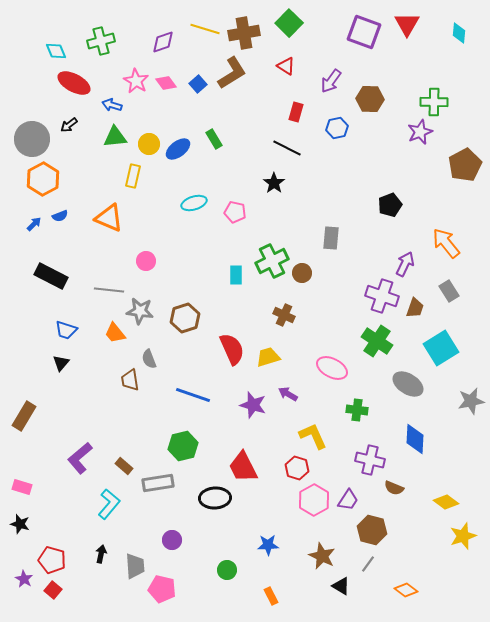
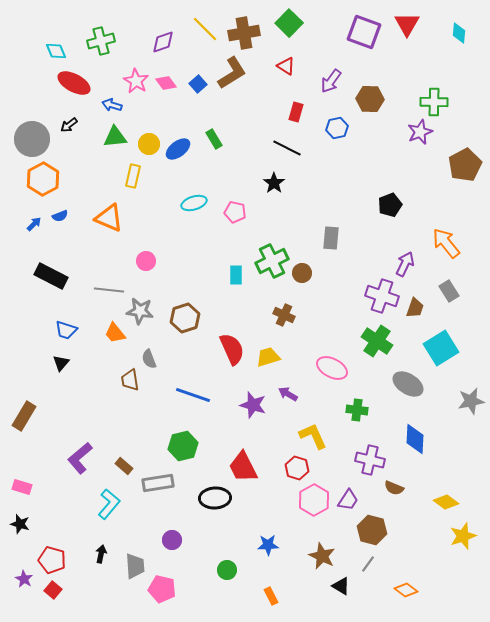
yellow line at (205, 29): rotated 28 degrees clockwise
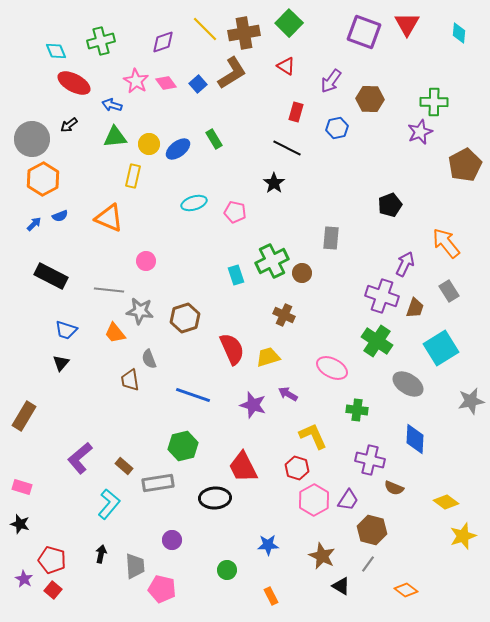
cyan rectangle at (236, 275): rotated 18 degrees counterclockwise
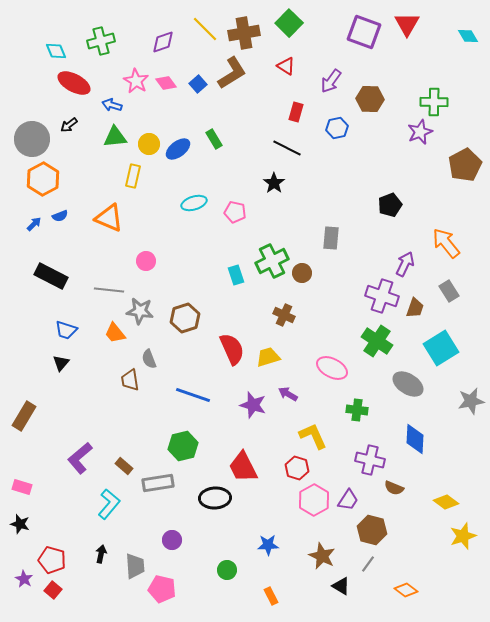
cyan diamond at (459, 33): moved 9 px right, 3 px down; rotated 35 degrees counterclockwise
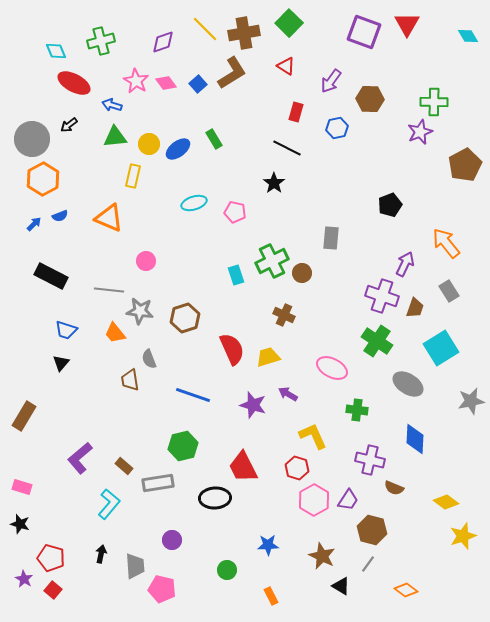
red pentagon at (52, 560): moved 1 px left, 2 px up
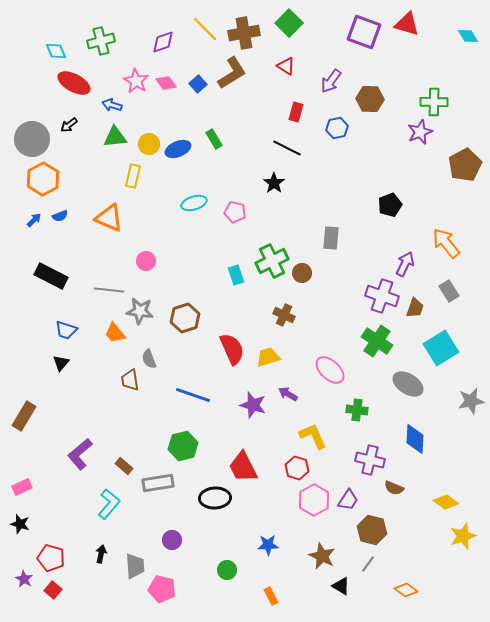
red triangle at (407, 24): rotated 44 degrees counterclockwise
blue ellipse at (178, 149): rotated 15 degrees clockwise
blue arrow at (34, 224): moved 4 px up
pink ellipse at (332, 368): moved 2 px left, 2 px down; rotated 16 degrees clockwise
purple L-shape at (80, 458): moved 4 px up
pink rectangle at (22, 487): rotated 42 degrees counterclockwise
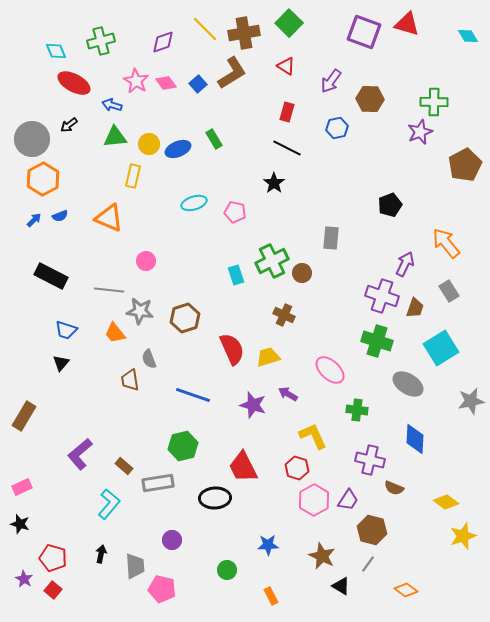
red rectangle at (296, 112): moved 9 px left
green cross at (377, 341): rotated 16 degrees counterclockwise
red pentagon at (51, 558): moved 2 px right
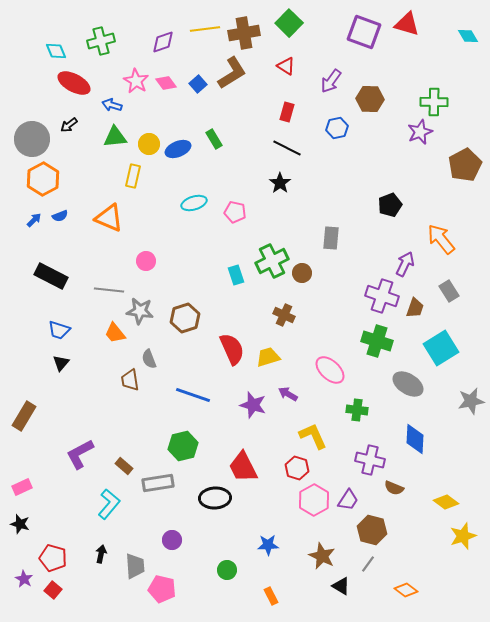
yellow line at (205, 29): rotated 52 degrees counterclockwise
black star at (274, 183): moved 6 px right
orange arrow at (446, 243): moved 5 px left, 4 px up
blue trapezoid at (66, 330): moved 7 px left
purple L-shape at (80, 454): rotated 12 degrees clockwise
